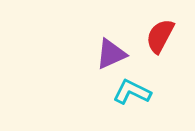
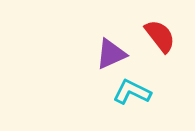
red semicircle: rotated 114 degrees clockwise
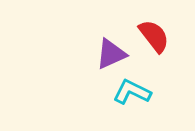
red semicircle: moved 6 px left
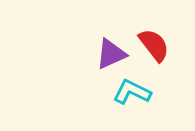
red semicircle: moved 9 px down
